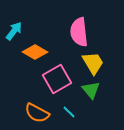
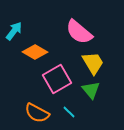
pink semicircle: rotated 44 degrees counterclockwise
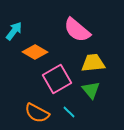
pink semicircle: moved 2 px left, 2 px up
yellow trapezoid: rotated 65 degrees counterclockwise
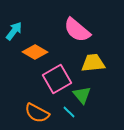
green triangle: moved 9 px left, 5 px down
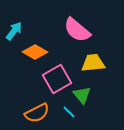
orange semicircle: rotated 55 degrees counterclockwise
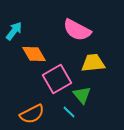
pink semicircle: rotated 12 degrees counterclockwise
orange diamond: moved 1 px left, 2 px down; rotated 30 degrees clockwise
orange semicircle: moved 5 px left, 1 px down
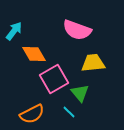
pink semicircle: rotated 8 degrees counterclockwise
pink square: moved 3 px left
green triangle: moved 2 px left, 2 px up
